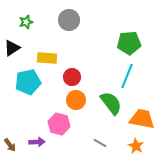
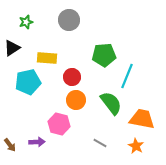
green pentagon: moved 25 px left, 12 px down
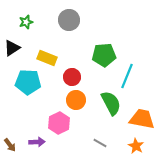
yellow rectangle: rotated 18 degrees clockwise
cyan pentagon: rotated 15 degrees clockwise
green semicircle: rotated 10 degrees clockwise
pink hexagon: moved 1 px up; rotated 20 degrees clockwise
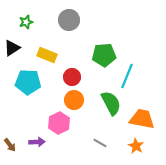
yellow rectangle: moved 3 px up
orange circle: moved 2 px left
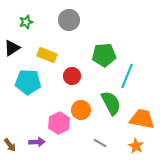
red circle: moved 1 px up
orange circle: moved 7 px right, 10 px down
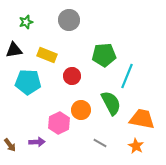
black triangle: moved 2 px right, 2 px down; rotated 24 degrees clockwise
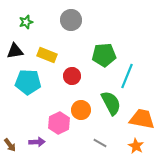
gray circle: moved 2 px right
black triangle: moved 1 px right, 1 px down
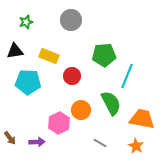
yellow rectangle: moved 2 px right, 1 px down
brown arrow: moved 7 px up
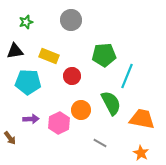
purple arrow: moved 6 px left, 23 px up
orange star: moved 5 px right, 7 px down
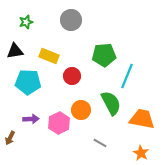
brown arrow: rotated 64 degrees clockwise
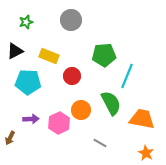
black triangle: rotated 18 degrees counterclockwise
orange star: moved 5 px right
